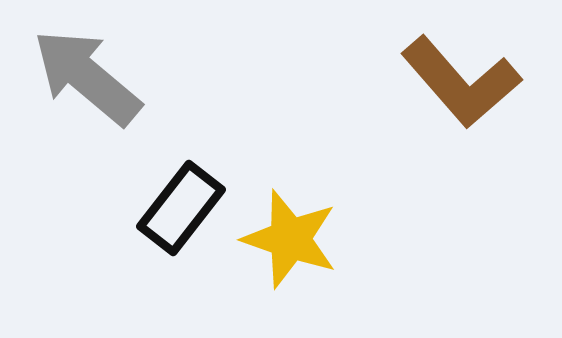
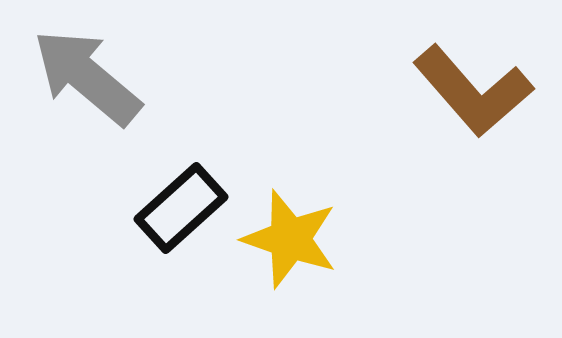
brown L-shape: moved 12 px right, 9 px down
black rectangle: rotated 10 degrees clockwise
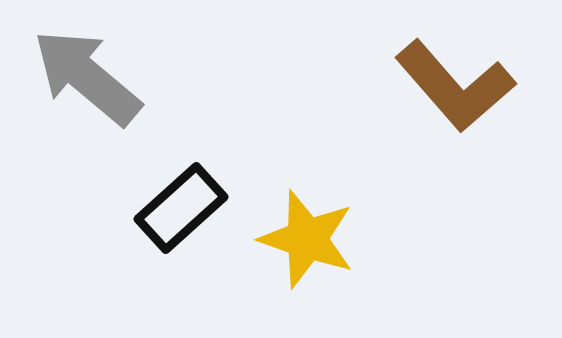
brown L-shape: moved 18 px left, 5 px up
yellow star: moved 17 px right
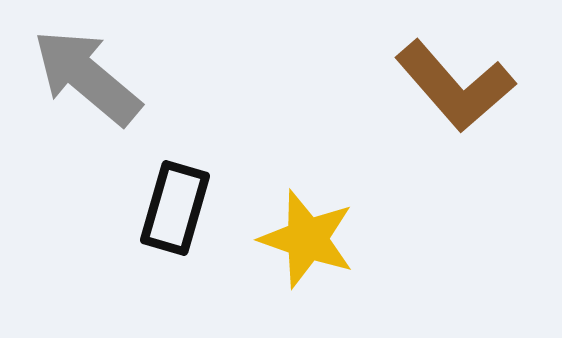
black rectangle: moved 6 px left; rotated 32 degrees counterclockwise
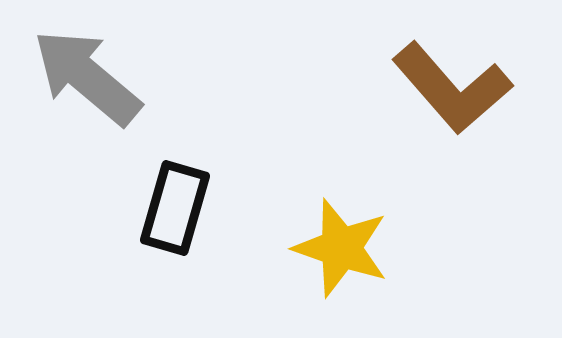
brown L-shape: moved 3 px left, 2 px down
yellow star: moved 34 px right, 9 px down
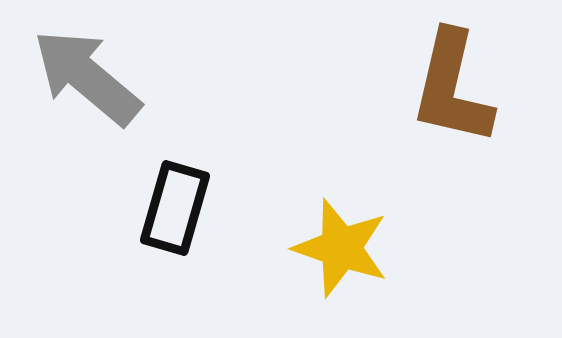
brown L-shape: rotated 54 degrees clockwise
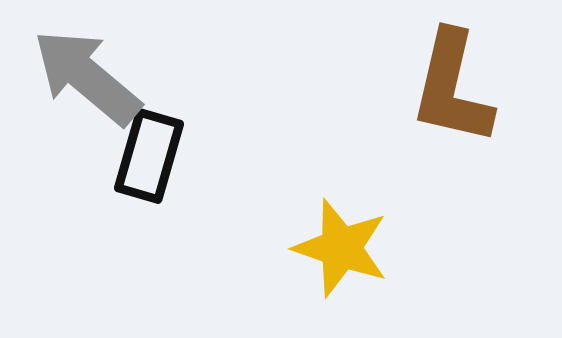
black rectangle: moved 26 px left, 52 px up
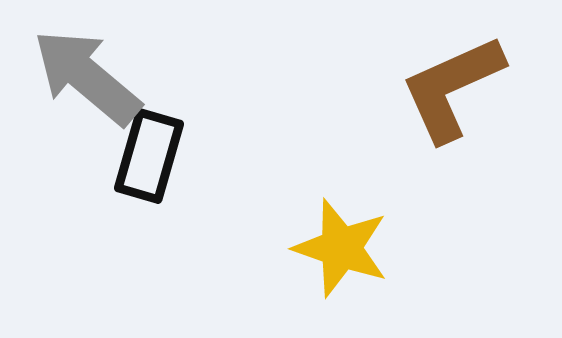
brown L-shape: rotated 53 degrees clockwise
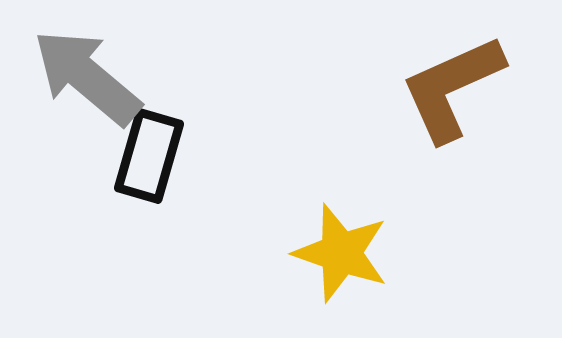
yellow star: moved 5 px down
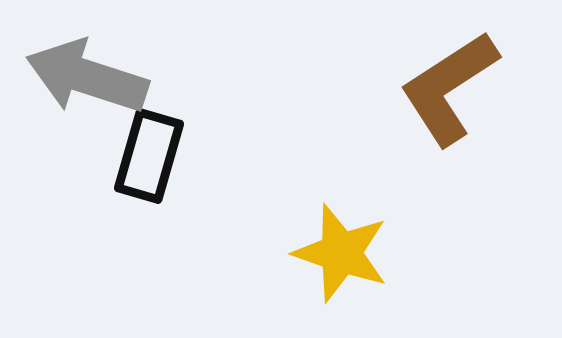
gray arrow: rotated 22 degrees counterclockwise
brown L-shape: moved 3 px left; rotated 9 degrees counterclockwise
